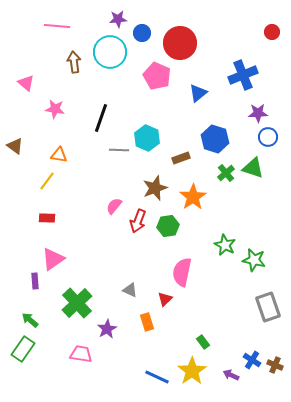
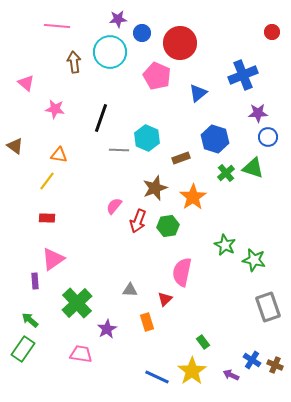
gray triangle at (130, 290): rotated 21 degrees counterclockwise
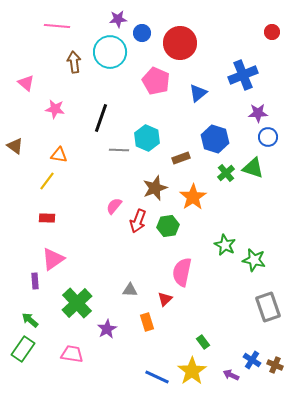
pink pentagon at (157, 76): moved 1 px left, 5 px down
pink trapezoid at (81, 354): moved 9 px left
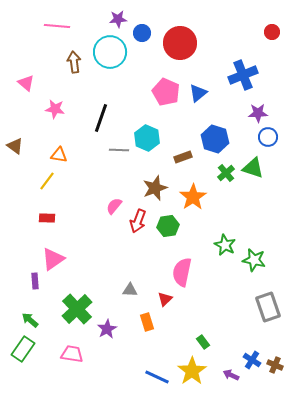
pink pentagon at (156, 81): moved 10 px right, 11 px down
brown rectangle at (181, 158): moved 2 px right, 1 px up
green cross at (77, 303): moved 6 px down
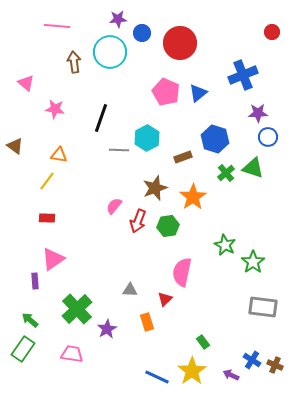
cyan hexagon at (147, 138): rotated 10 degrees clockwise
green star at (254, 260): moved 1 px left, 2 px down; rotated 25 degrees clockwise
gray rectangle at (268, 307): moved 5 px left; rotated 64 degrees counterclockwise
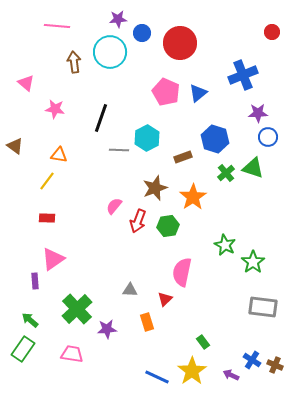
purple star at (107, 329): rotated 24 degrees clockwise
